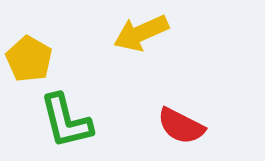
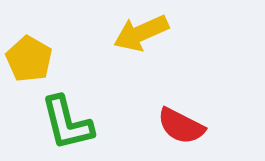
green L-shape: moved 1 px right, 2 px down
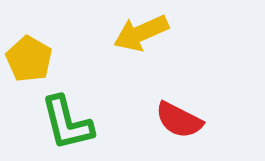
red semicircle: moved 2 px left, 6 px up
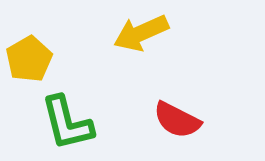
yellow pentagon: rotated 12 degrees clockwise
red semicircle: moved 2 px left
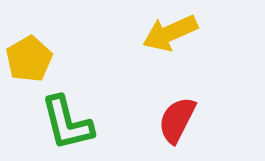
yellow arrow: moved 29 px right
red semicircle: rotated 90 degrees clockwise
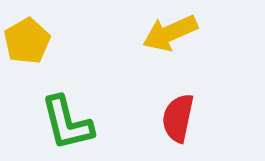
yellow pentagon: moved 2 px left, 18 px up
red semicircle: moved 1 px right, 2 px up; rotated 15 degrees counterclockwise
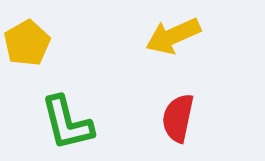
yellow arrow: moved 3 px right, 3 px down
yellow pentagon: moved 2 px down
